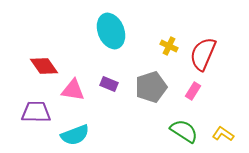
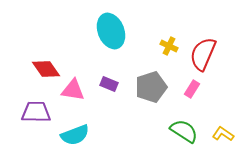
red diamond: moved 2 px right, 3 px down
pink rectangle: moved 1 px left, 2 px up
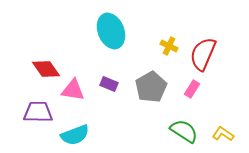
gray pentagon: rotated 12 degrees counterclockwise
purple trapezoid: moved 2 px right
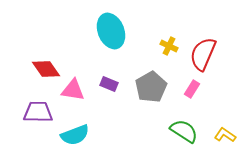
yellow L-shape: moved 2 px right, 1 px down
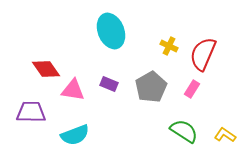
purple trapezoid: moved 7 px left
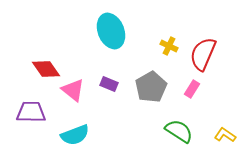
pink triangle: rotated 30 degrees clockwise
green semicircle: moved 5 px left
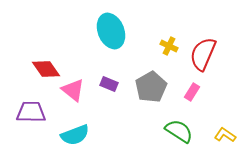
pink rectangle: moved 3 px down
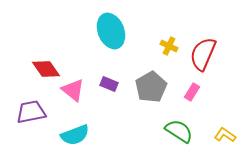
purple trapezoid: rotated 12 degrees counterclockwise
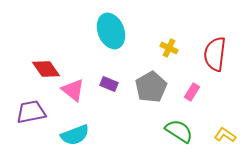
yellow cross: moved 2 px down
red semicircle: moved 12 px right; rotated 16 degrees counterclockwise
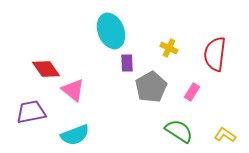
purple rectangle: moved 18 px right, 21 px up; rotated 66 degrees clockwise
